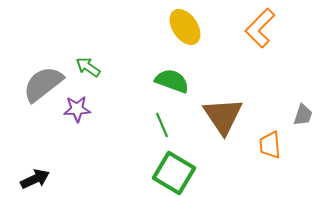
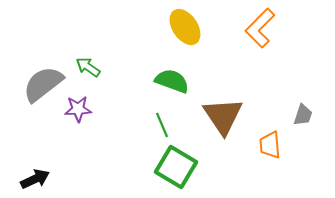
purple star: moved 1 px right
green square: moved 2 px right, 6 px up
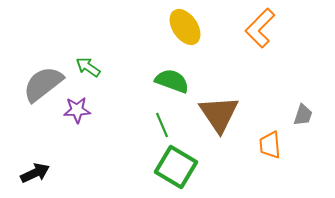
purple star: moved 1 px left, 1 px down
brown triangle: moved 4 px left, 2 px up
black arrow: moved 6 px up
